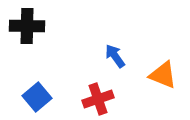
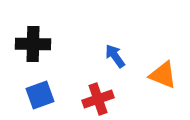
black cross: moved 6 px right, 18 px down
blue square: moved 3 px right, 2 px up; rotated 20 degrees clockwise
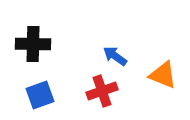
blue arrow: rotated 20 degrees counterclockwise
red cross: moved 4 px right, 8 px up
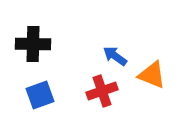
orange triangle: moved 11 px left
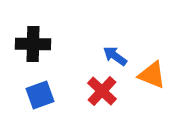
red cross: rotated 28 degrees counterclockwise
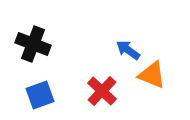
black cross: rotated 20 degrees clockwise
blue arrow: moved 13 px right, 6 px up
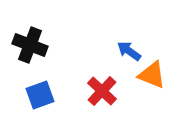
black cross: moved 3 px left, 1 px down
blue arrow: moved 1 px right, 1 px down
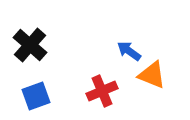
black cross: rotated 20 degrees clockwise
red cross: rotated 24 degrees clockwise
blue square: moved 4 px left, 1 px down
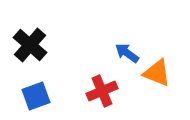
blue arrow: moved 2 px left, 2 px down
orange triangle: moved 5 px right, 2 px up
